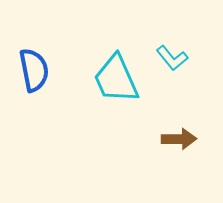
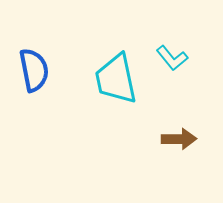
cyan trapezoid: rotated 12 degrees clockwise
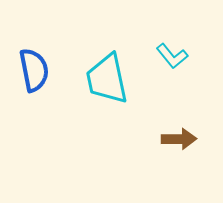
cyan L-shape: moved 2 px up
cyan trapezoid: moved 9 px left
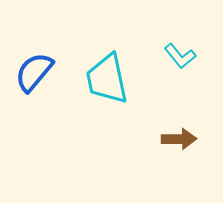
cyan L-shape: moved 8 px right
blue semicircle: moved 2 px down; rotated 129 degrees counterclockwise
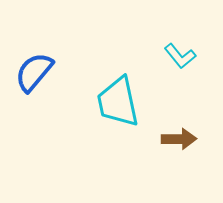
cyan trapezoid: moved 11 px right, 23 px down
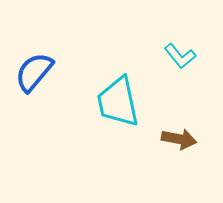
brown arrow: rotated 12 degrees clockwise
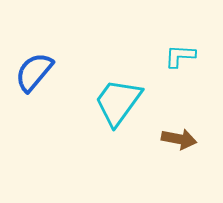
cyan L-shape: rotated 132 degrees clockwise
cyan trapezoid: rotated 48 degrees clockwise
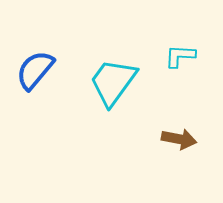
blue semicircle: moved 1 px right, 2 px up
cyan trapezoid: moved 5 px left, 20 px up
